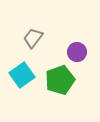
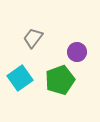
cyan square: moved 2 px left, 3 px down
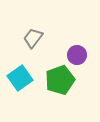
purple circle: moved 3 px down
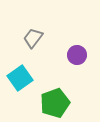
green pentagon: moved 5 px left, 23 px down
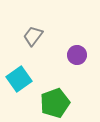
gray trapezoid: moved 2 px up
cyan square: moved 1 px left, 1 px down
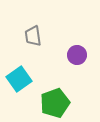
gray trapezoid: rotated 45 degrees counterclockwise
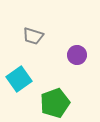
gray trapezoid: rotated 65 degrees counterclockwise
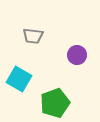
gray trapezoid: rotated 10 degrees counterclockwise
cyan square: rotated 25 degrees counterclockwise
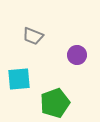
gray trapezoid: rotated 15 degrees clockwise
cyan square: rotated 35 degrees counterclockwise
